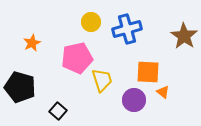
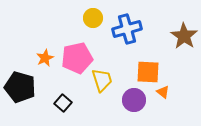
yellow circle: moved 2 px right, 4 px up
orange star: moved 13 px right, 15 px down
black square: moved 5 px right, 8 px up
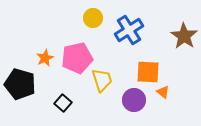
blue cross: moved 2 px right, 1 px down; rotated 16 degrees counterclockwise
black pentagon: moved 3 px up
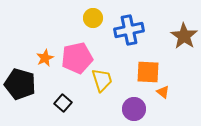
blue cross: rotated 20 degrees clockwise
purple circle: moved 9 px down
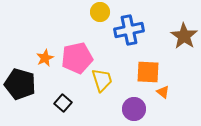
yellow circle: moved 7 px right, 6 px up
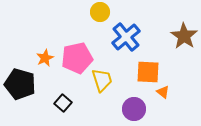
blue cross: moved 3 px left, 7 px down; rotated 28 degrees counterclockwise
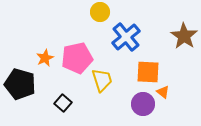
purple circle: moved 9 px right, 5 px up
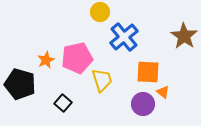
blue cross: moved 2 px left
orange star: moved 1 px right, 2 px down
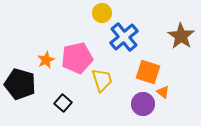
yellow circle: moved 2 px right, 1 px down
brown star: moved 3 px left
orange square: rotated 15 degrees clockwise
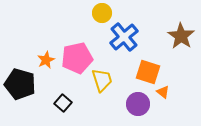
purple circle: moved 5 px left
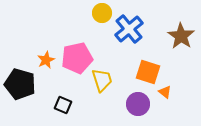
blue cross: moved 5 px right, 8 px up
orange triangle: moved 2 px right
black square: moved 2 px down; rotated 18 degrees counterclockwise
